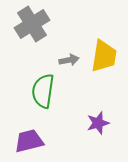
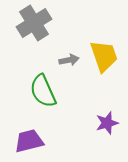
gray cross: moved 2 px right, 1 px up
yellow trapezoid: rotated 28 degrees counterclockwise
green semicircle: rotated 32 degrees counterclockwise
purple star: moved 9 px right
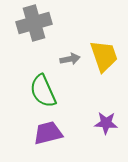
gray cross: rotated 16 degrees clockwise
gray arrow: moved 1 px right, 1 px up
purple star: moved 1 px left; rotated 20 degrees clockwise
purple trapezoid: moved 19 px right, 8 px up
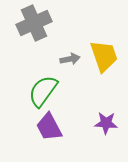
gray cross: rotated 8 degrees counterclockwise
green semicircle: rotated 60 degrees clockwise
purple trapezoid: moved 1 px right, 6 px up; rotated 104 degrees counterclockwise
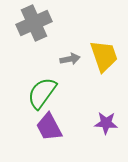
green semicircle: moved 1 px left, 2 px down
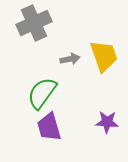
purple star: moved 1 px right, 1 px up
purple trapezoid: rotated 12 degrees clockwise
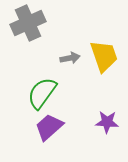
gray cross: moved 6 px left
gray arrow: moved 1 px up
purple trapezoid: rotated 64 degrees clockwise
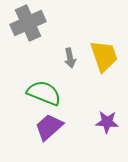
gray arrow: rotated 90 degrees clockwise
green semicircle: moved 2 px right; rotated 76 degrees clockwise
